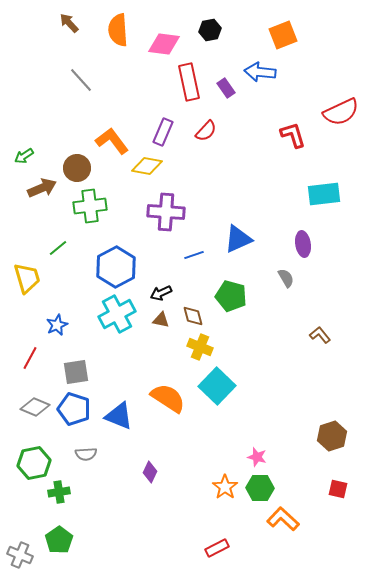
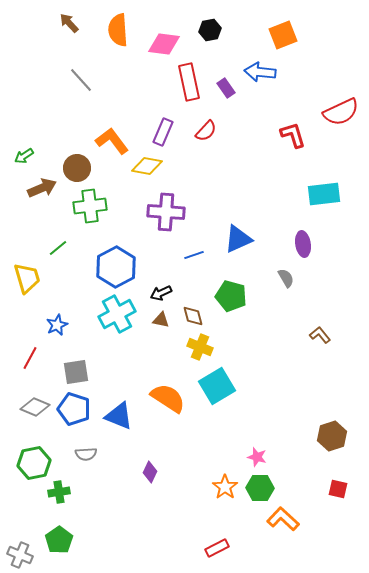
cyan square at (217, 386): rotated 15 degrees clockwise
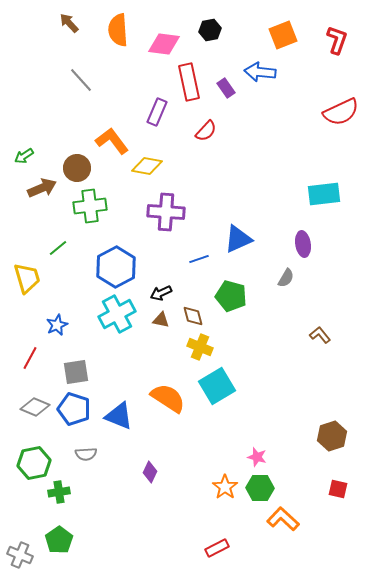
purple rectangle at (163, 132): moved 6 px left, 20 px up
red L-shape at (293, 135): moved 44 px right, 95 px up; rotated 36 degrees clockwise
blue line at (194, 255): moved 5 px right, 4 px down
gray semicircle at (286, 278): rotated 60 degrees clockwise
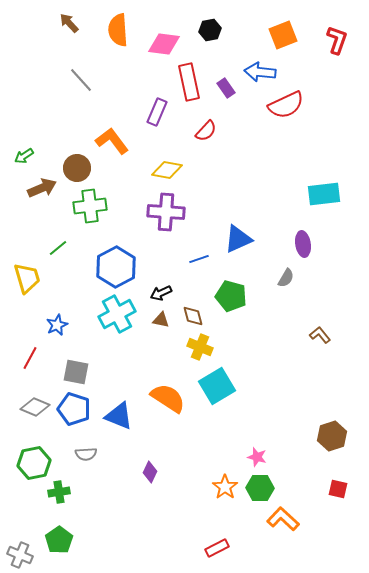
red semicircle at (341, 112): moved 55 px left, 7 px up
yellow diamond at (147, 166): moved 20 px right, 4 px down
gray square at (76, 372): rotated 20 degrees clockwise
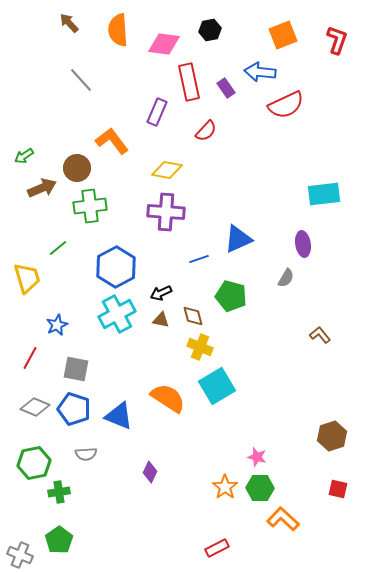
gray square at (76, 372): moved 3 px up
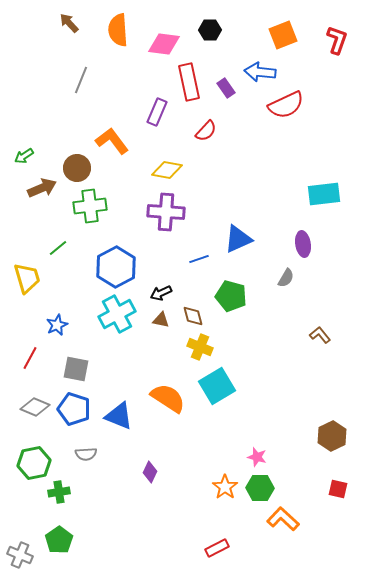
black hexagon at (210, 30): rotated 10 degrees clockwise
gray line at (81, 80): rotated 64 degrees clockwise
brown hexagon at (332, 436): rotated 8 degrees counterclockwise
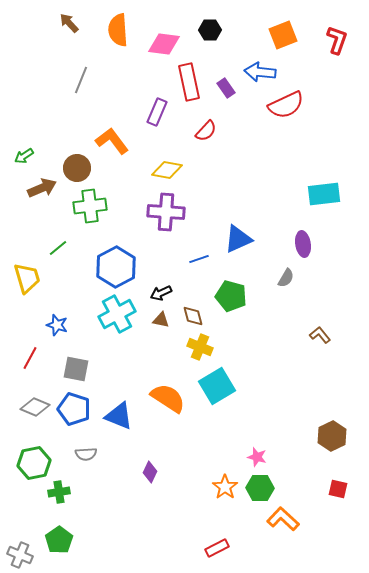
blue star at (57, 325): rotated 30 degrees counterclockwise
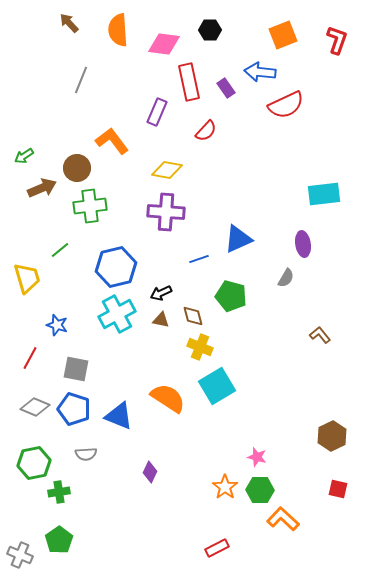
green line at (58, 248): moved 2 px right, 2 px down
blue hexagon at (116, 267): rotated 15 degrees clockwise
green hexagon at (260, 488): moved 2 px down
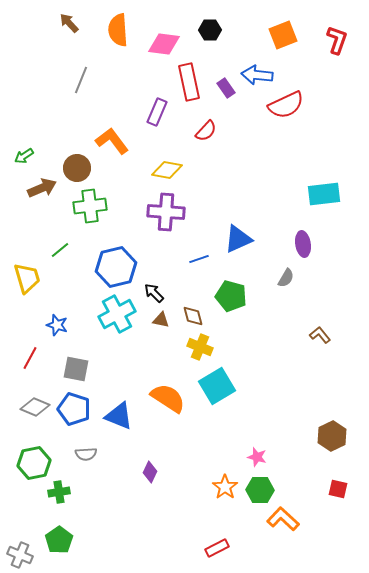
blue arrow at (260, 72): moved 3 px left, 3 px down
black arrow at (161, 293): moved 7 px left; rotated 70 degrees clockwise
